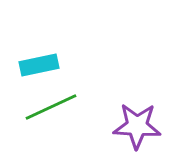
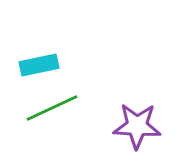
green line: moved 1 px right, 1 px down
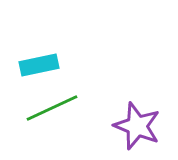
purple star: rotated 18 degrees clockwise
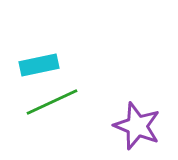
green line: moved 6 px up
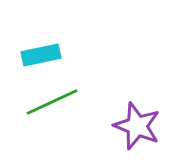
cyan rectangle: moved 2 px right, 10 px up
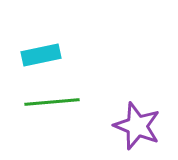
green line: rotated 20 degrees clockwise
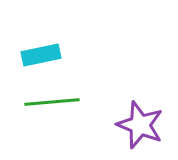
purple star: moved 3 px right, 1 px up
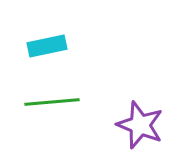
cyan rectangle: moved 6 px right, 9 px up
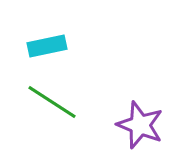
green line: rotated 38 degrees clockwise
